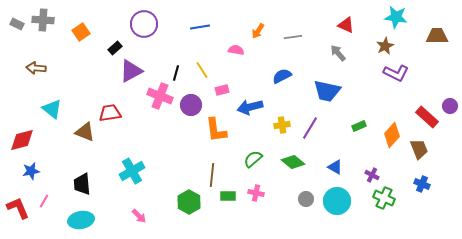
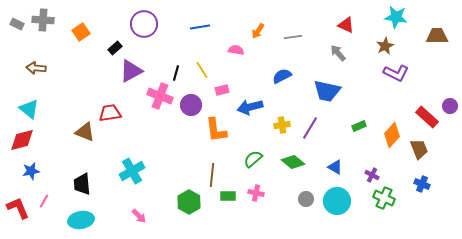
cyan triangle at (52, 109): moved 23 px left
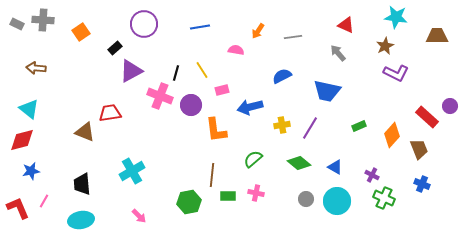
green diamond at (293, 162): moved 6 px right, 1 px down
green hexagon at (189, 202): rotated 20 degrees clockwise
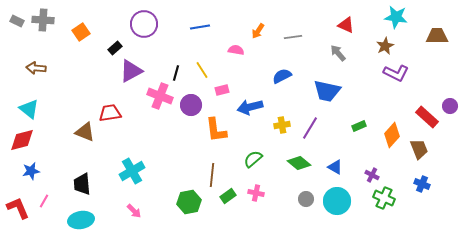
gray rectangle at (17, 24): moved 3 px up
green rectangle at (228, 196): rotated 35 degrees counterclockwise
pink arrow at (139, 216): moved 5 px left, 5 px up
